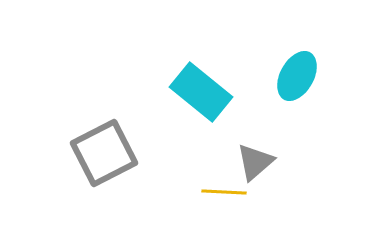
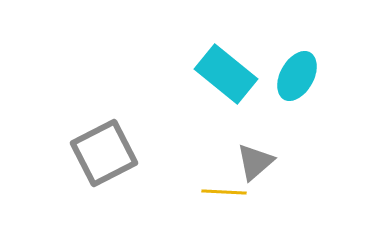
cyan rectangle: moved 25 px right, 18 px up
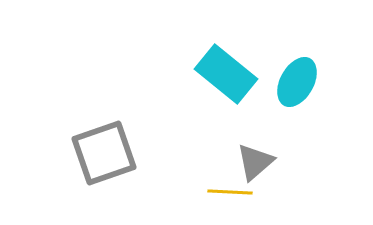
cyan ellipse: moved 6 px down
gray square: rotated 8 degrees clockwise
yellow line: moved 6 px right
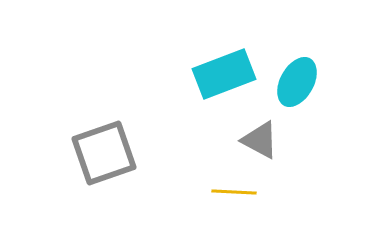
cyan rectangle: moved 2 px left; rotated 60 degrees counterclockwise
gray triangle: moved 5 px right, 22 px up; rotated 51 degrees counterclockwise
yellow line: moved 4 px right
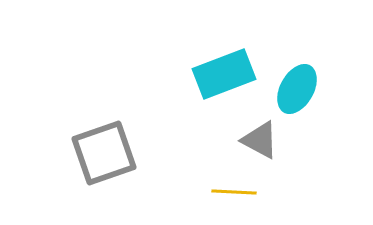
cyan ellipse: moved 7 px down
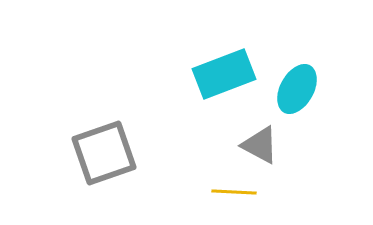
gray triangle: moved 5 px down
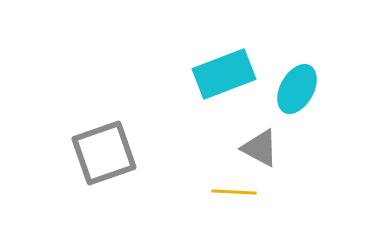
gray triangle: moved 3 px down
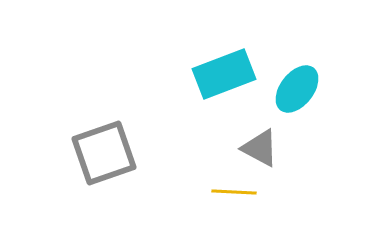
cyan ellipse: rotated 9 degrees clockwise
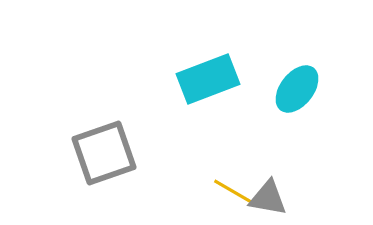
cyan rectangle: moved 16 px left, 5 px down
gray triangle: moved 8 px right, 50 px down; rotated 18 degrees counterclockwise
yellow line: rotated 27 degrees clockwise
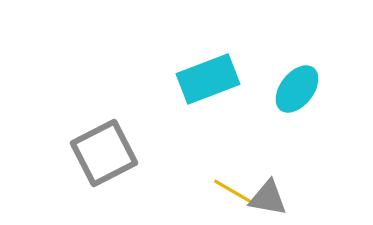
gray square: rotated 8 degrees counterclockwise
